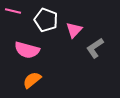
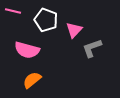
gray L-shape: moved 3 px left; rotated 15 degrees clockwise
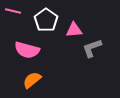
white pentagon: rotated 15 degrees clockwise
pink triangle: rotated 42 degrees clockwise
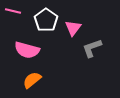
pink triangle: moved 1 px left, 2 px up; rotated 48 degrees counterclockwise
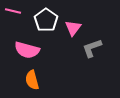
orange semicircle: rotated 66 degrees counterclockwise
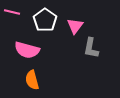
pink line: moved 1 px left, 1 px down
white pentagon: moved 1 px left
pink triangle: moved 2 px right, 2 px up
gray L-shape: moved 1 px left; rotated 60 degrees counterclockwise
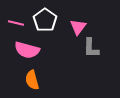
pink line: moved 4 px right, 11 px down
pink triangle: moved 3 px right, 1 px down
gray L-shape: rotated 10 degrees counterclockwise
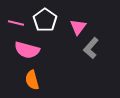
gray L-shape: rotated 40 degrees clockwise
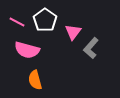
pink line: moved 1 px right, 1 px up; rotated 14 degrees clockwise
pink triangle: moved 5 px left, 5 px down
orange semicircle: moved 3 px right
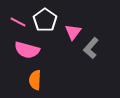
pink line: moved 1 px right
orange semicircle: rotated 18 degrees clockwise
